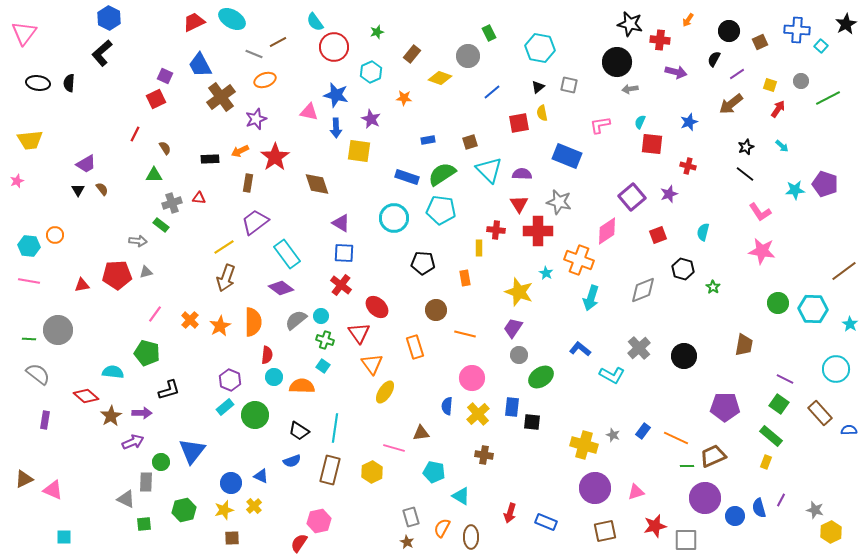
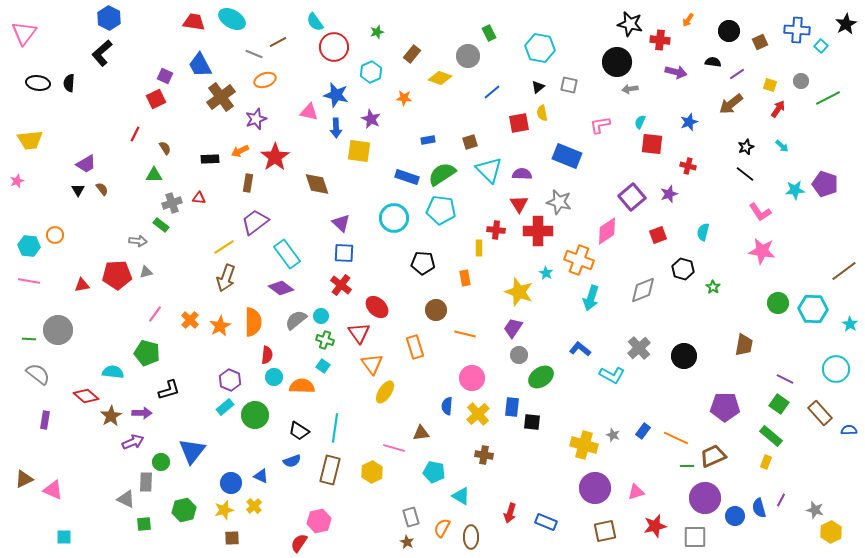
red trapezoid at (194, 22): rotated 35 degrees clockwise
black semicircle at (714, 59): moved 1 px left, 3 px down; rotated 70 degrees clockwise
purple triangle at (341, 223): rotated 12 degrees clockwise
gray square at (686, 540): moved 9 px right, 3 px up
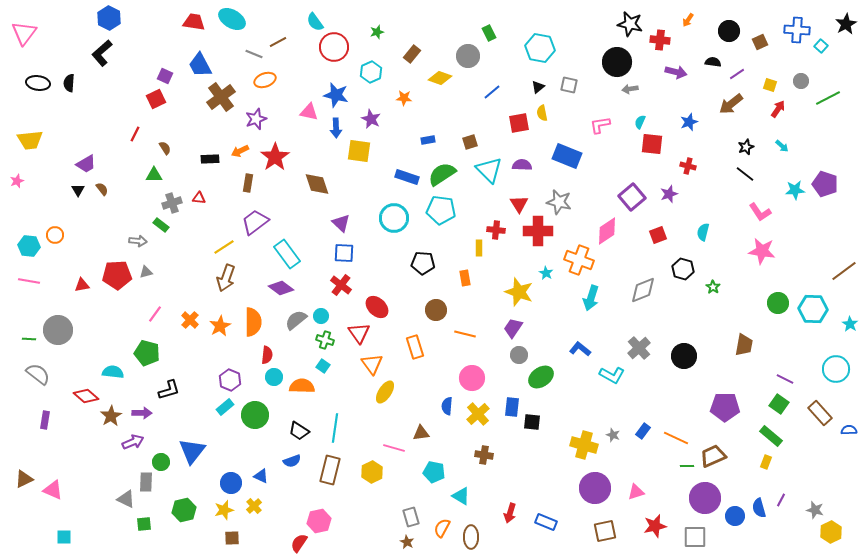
purple semicircle at (522, 174): moved 9 px up
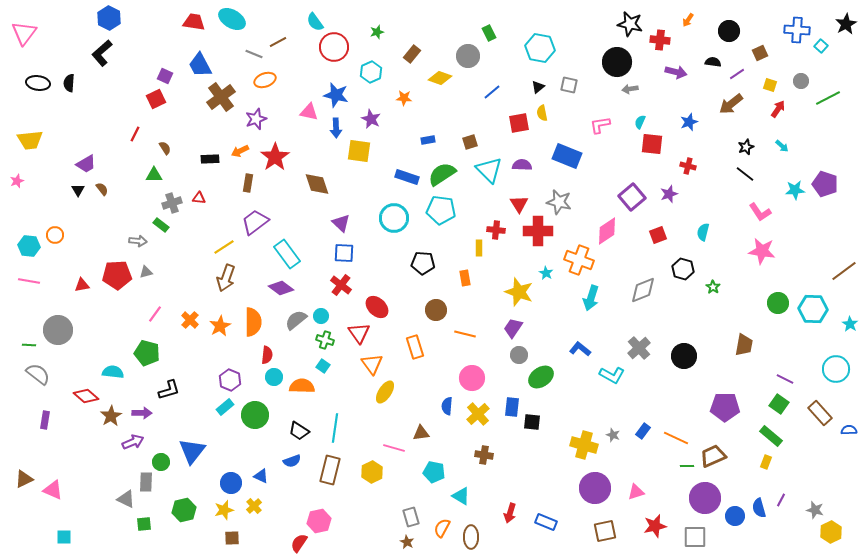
brown square at (760, 42): moved 11 px down
green line at (29, 339): moved 6 px down
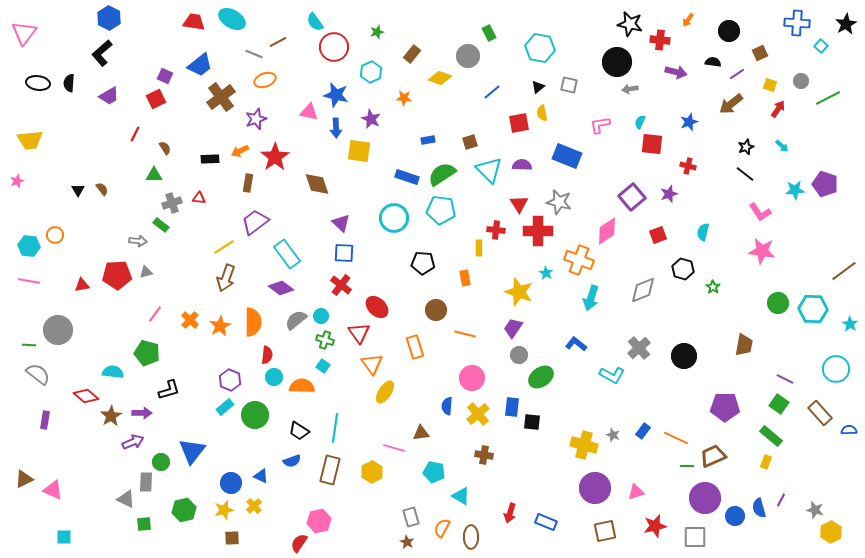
blue cross at (797, 30): moved 7 px up
blue trapezoid at (200, 65): rotated 100 degrees counterclockwise
purple trapezoid at (86, 164): moved 23 px right, 68 px up
blue L-shape at (580, 349): moved 4 px left, 5 px up
